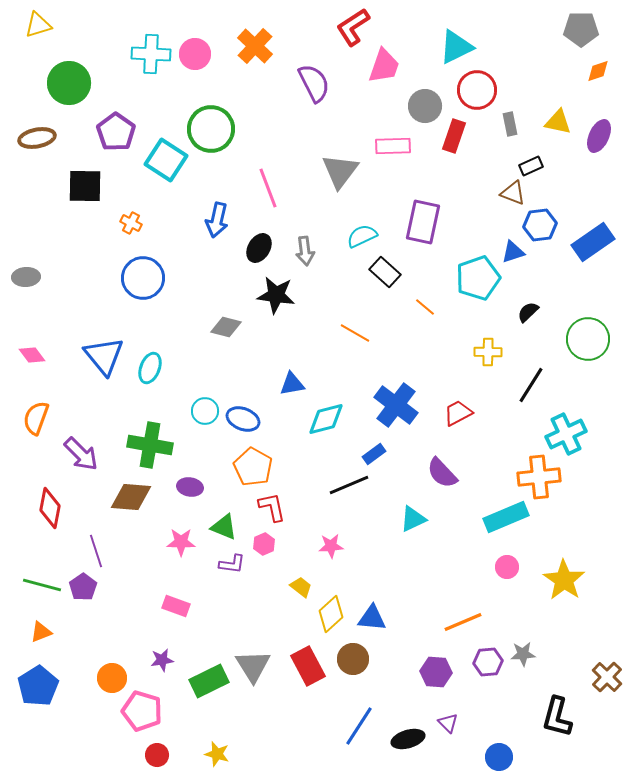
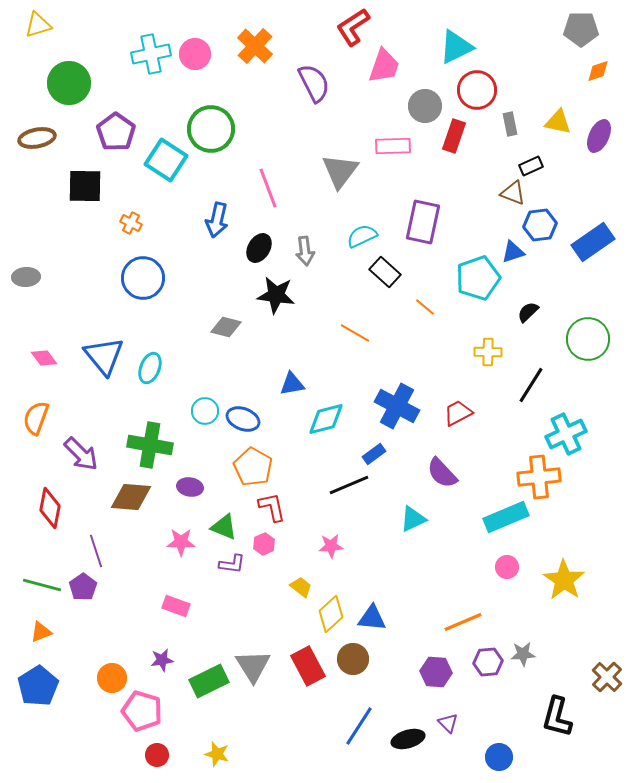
cyan cross at (151, 54): rotated 15 degrees counterclockwise
pink diamond at (32, 355): moved 12 px right, 3 px down
blue cross at (396, 405): moved 1 px right, 1 px down; rotated 9 degrees counterclockwise
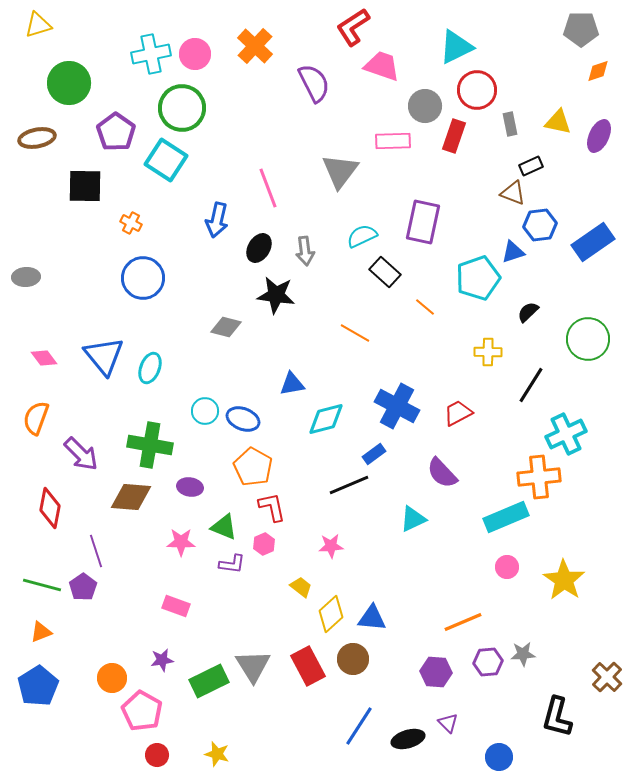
pink trapezoid at (384, 66): moved 2 px left; rotated 90 degrees counterclockwise
green circle at (211, 129): moved 29 px left, 21 px up
pink rectangle at (393, 146): moved 5 px up
pink pentagon at (142, 711): rotated 12 degrees clockwise
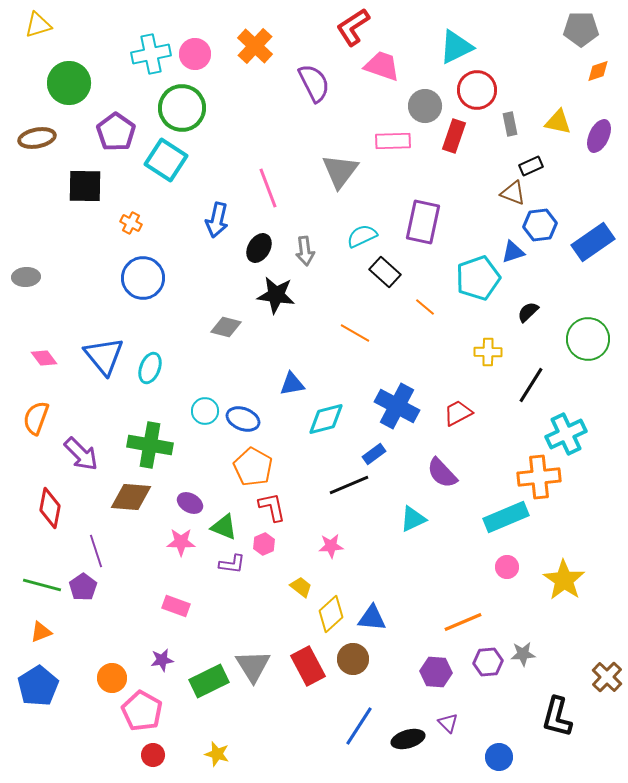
purple ellipse at (190, 487): moved 16 px down; rotated 20 degrees clockwise
red circle at (157, 755): moved 4 px left
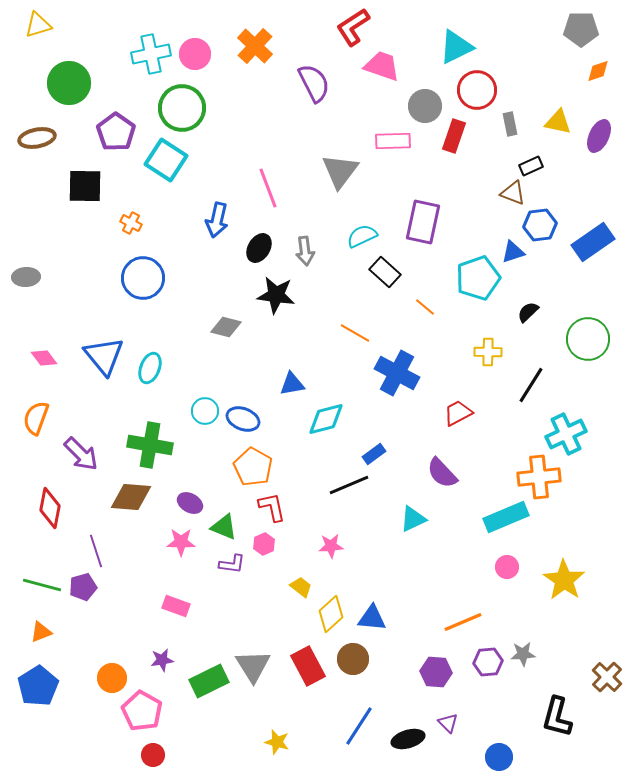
blue cross at (397, 406): moved 33 px up
purple pentagon at (83, 587): rotated 20 degrees clockwise
yellow star at (217, 754): moved 60 px right, 12 px up
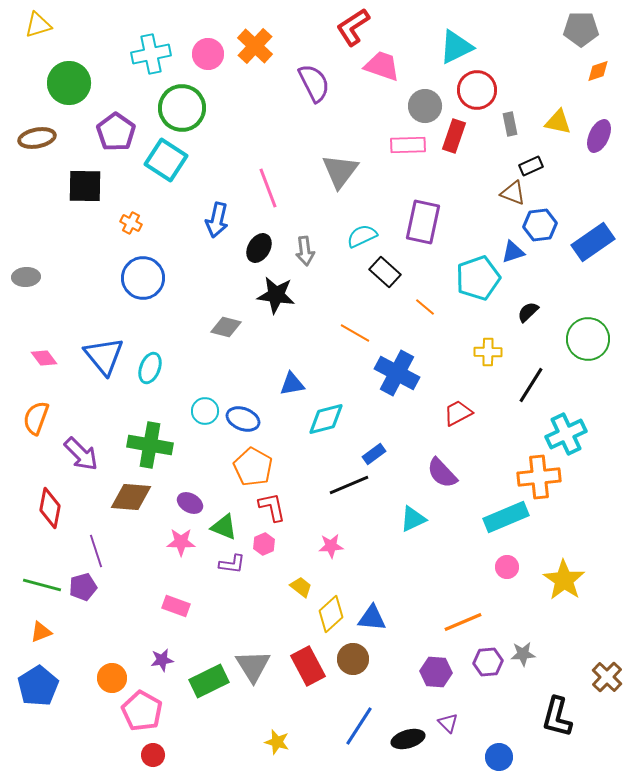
pink circle at (195, 54): moved 13 px right
pink rectangle at (393, 141): moved 15 px right, 4 px down
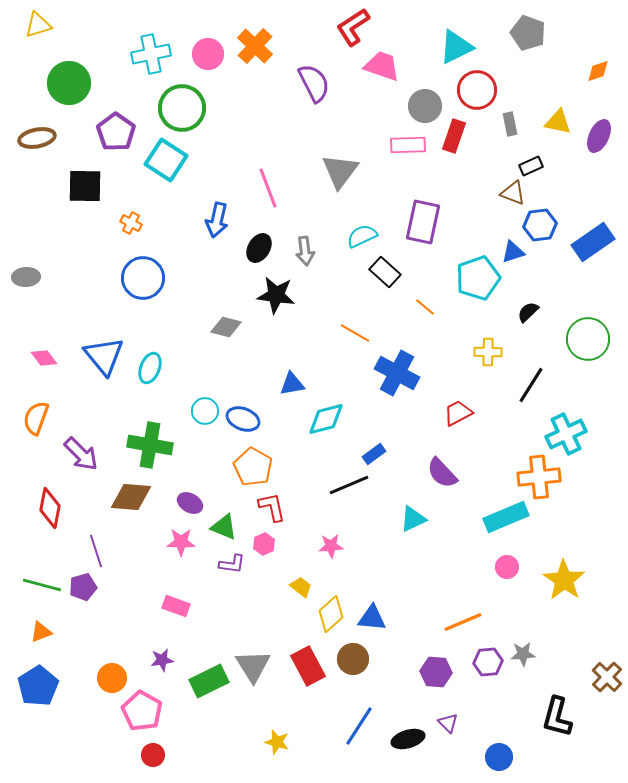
gray pentagon at (581, 29): moved 53 px left, 4 px down; rotated 20 degrees clockwise
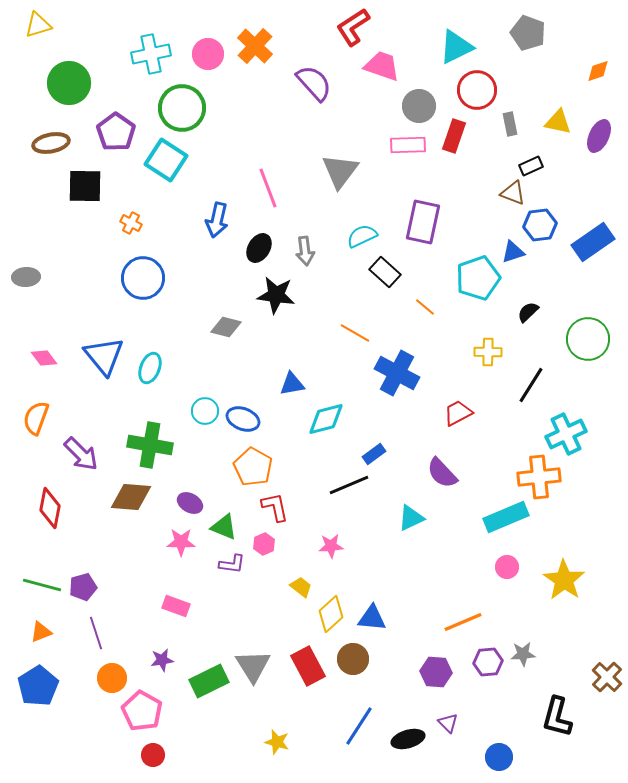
purple semicircle at (314, 83): rotated 15 degrees counterclockwise
gray circle at (425, 106): moved 6 px left
brown ellipse at (37, 138): moved 14 px right, 5 px down
red L-shape at (272, 507): moved 3 px right
cyan triangle at (413, 519): moved 2 px left, 1 px up
purple line at (96, 551): moved 82 px down
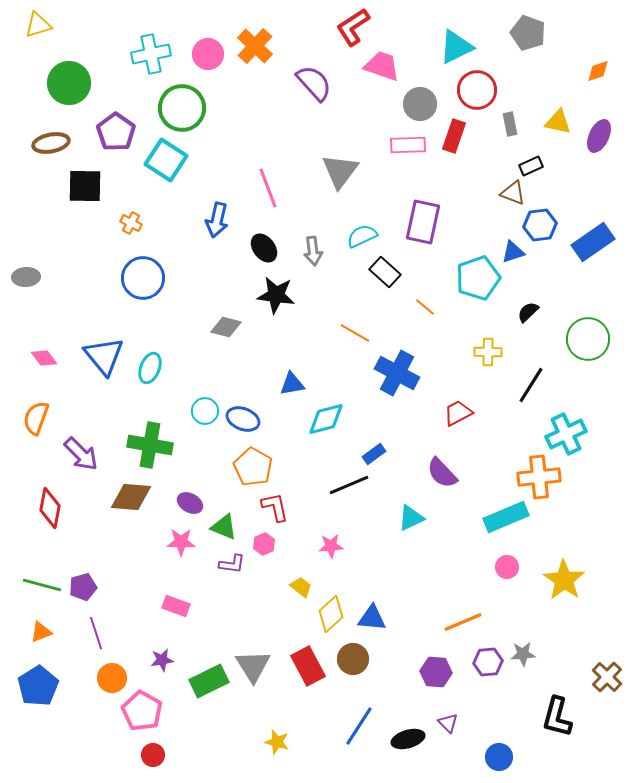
gray circle at (419, 106): moved 1 px right, 2 px up
black ellipse at (259, 248): moved 5 px right; rotated 68 degrees counterclockwise
gray arrow at (305, 251): moved 8 px right
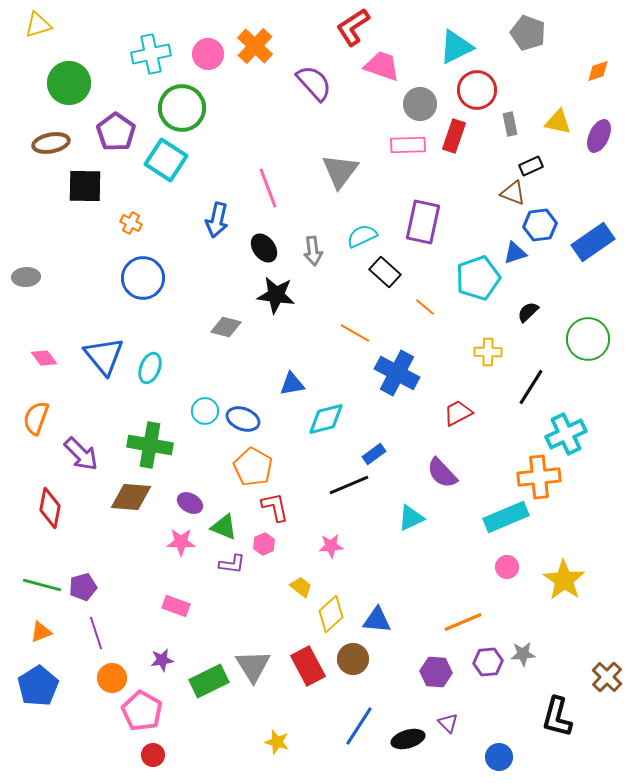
blue triangle at (513, 252): moved 2 px right, 1 px down
black line at (531, 385): moved 2 px down
blue triangle at (372, 618): moved 5 px right, 2 px down
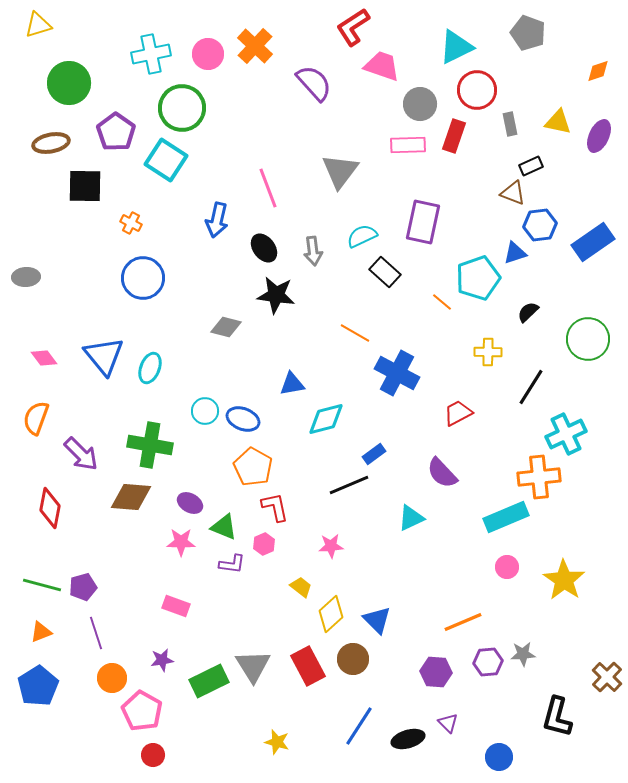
orange line at (425, 307): moved 17 px right, 5 px up
blue triangle at (377, 620): rotated 40 degrees clockwise
